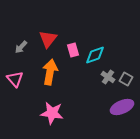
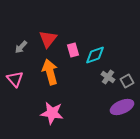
orange arrow: rotated 25 degrees counterclockwise
gray square: moved 1 px right, 2 px down; rotated 32 degrees clockwise
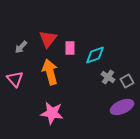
pink rectangle: moved 3 px left, 2 px up; rotated 16 degrees clockwise
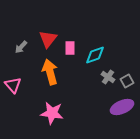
pink triangle: moved 2 px left, 6 px down
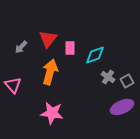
orange arrow: rotated 30 degrees clockwise
